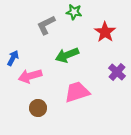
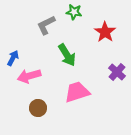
green arrow: rotated 100 degrees counterclockwise
pink arrow: moved 1 px left
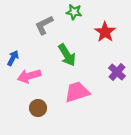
gray L-shape: moved 2 px left
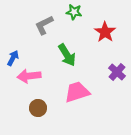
pink arrow: rotated 10 degrees clockwise
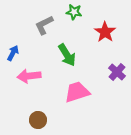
blue arrow: moved 5 px up
brown circle: moved 12 px down
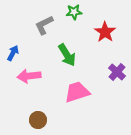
green star: rotated 14 degrees counterclockwise
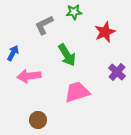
red star: rotated 15 degrees clockwise
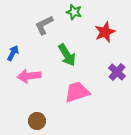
green star: rotated 21 degrees clockwise
brown circle: moved 1 px left, 1 px down
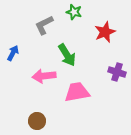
purple cross: rotated 24 degrees counterclockwise
pink arrow: moved 15 px right
pink trapezoid: rotated 8 degrees clockwise
